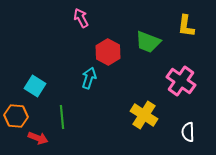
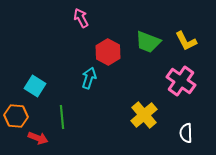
yellow L-shape: moved 15 px down; rotated 35 degrees counterclockwise
yellow cross: rotated 16 degrees clockwise
white semicircle: moved 2 px left, 1 px down
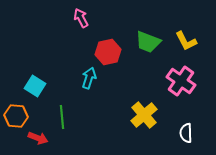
red hexagon: rotated 20 degrees clockwise
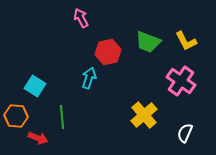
white semicircle: moved 1 px left; rotated 24 degrees clockwise
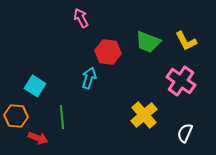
red hexagon: rotated 20 degrees clockwise
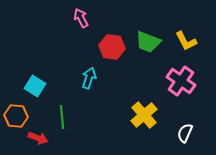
red hexagon: moved 4 px right, 5 px up
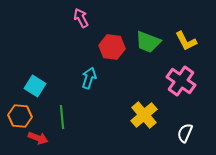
orange hexagon: moved 4 px right
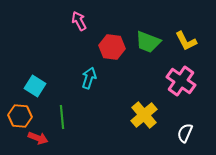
pink arrow: moved 2 px left, 3 px down
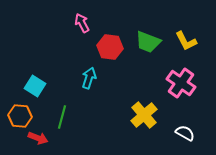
pink arrow: moved 3 px right, 2 px down
red hexagon: moved 2 px left
pink cross: moved 2 px down
green line: rotated 20 degrees clockwise
white semicircle: rotated 96 degrees clockwise
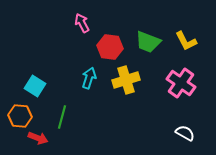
yellow cross: moved 18 px left, 35 px up; rotated 24 degrees clockwise
